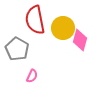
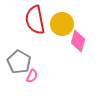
yellow circle: moved 1 px left, 4 px up
pink diamond: moved 2 px left, 1 px down
gray pentagon: moved 2 px right, 13 px down
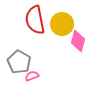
pink semicircle: rotated 136 degrees counterclockwise
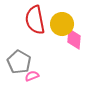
pink diamond: moved 4 px left, 2 px up; rotated 10 degrees counterclockwise
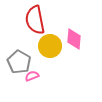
yellow circle: moved 12 px left, 22 px down
